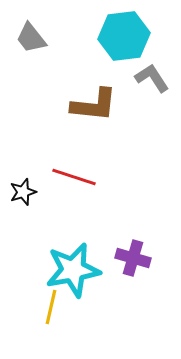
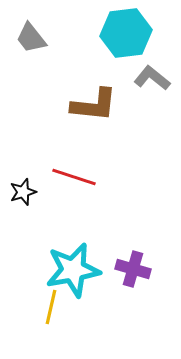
cyan hexagon: moved 2 px right, 3 px up
gray L-shape: rotated 18 degrees counterclockwise
purple cross: moved 11 px down
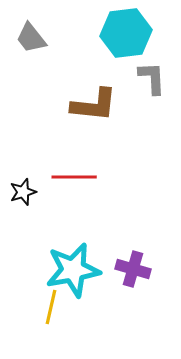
gray L-shape: rotated 48 degrees clockwise
red line: rotated 18 degrees counterclockwise
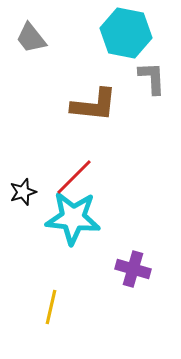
cyan hexagon: rotated 18 degrees clockwise
red line: rotated 45 degrees counterclockwise
cyan star: moved 52 px up; rotated 16 degrees clockwise
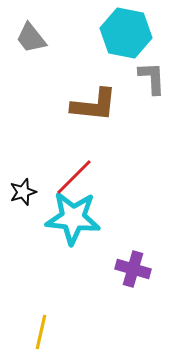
yellow line: moved 10 px left, 25 px down
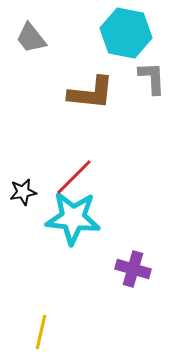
brown L-shape: moved 3 px left, 12 px up
black star: rotated 8 degrees clockwise
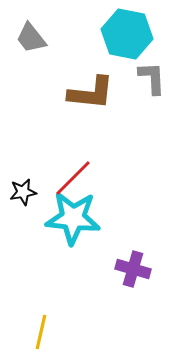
cyan hexagon: moved 1 px right, 1 px down
red line: moved 1 px left, 1 px down
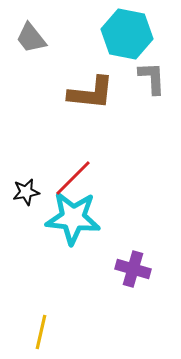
black star: moved 3 px right
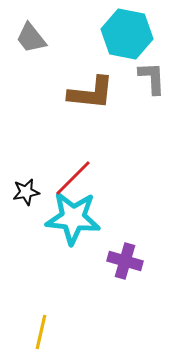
purple cross: moved 8 px left, 8 px up
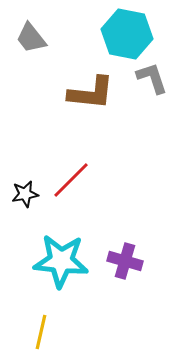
gray L-shape: rotated 15 degrees counterclockwise
red line: moved 2 px left, 2 px down
black star: moved 1 px left, 2 px down
cyan star: moved 12 px left, 43 px down
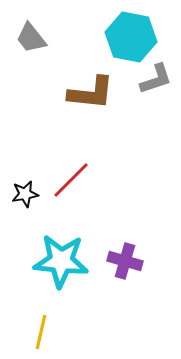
cyan hexagon: moved 4 px right, 3 px down
gray L-shape: moved 4 px right, 1 px down; rotated 90 degrees clockwise
